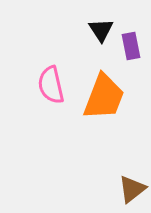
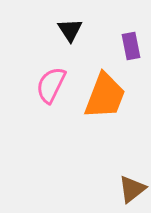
black triangle: moved 31 px left
pink semicircle: rotated 39 degrees clockwise
orange trapezoid: moved 1 px right, 1 px up
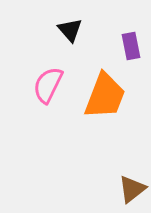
black triangle: rotated 8 degrees counterclockwise
pink semicircle: moved 3 px left
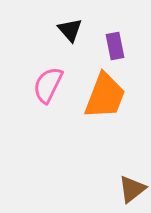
purple rectangle: moved 16 px left
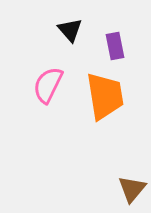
orange trapezoid: rotated 30 degrees counterclockwise
brown triangle: rotated 12 degrees counterclockwise
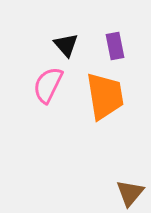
black triangle: moved 4 px left, 15 px down
brown triangle: moved 2 px left, 4 px down
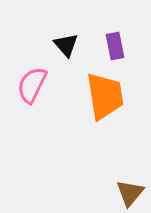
pink semicircle: moved 16 px left
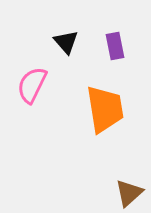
black triangle: moved 3 px up
orange trapezoid: moved 13 px down
brown triangle: moved 1 px left; rotated 8 degrees clockwise
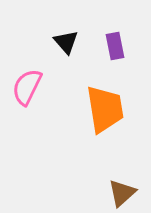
pink semicircle: moved 5 px left, 2 px down
brown triangle: moved 7 px left
